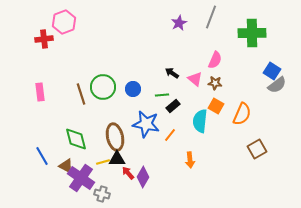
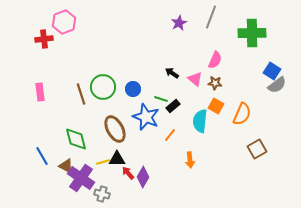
green line: moved 1 px left, 4 px down; rotated 24 degrees clockwise
blue star: moved 7 px up; rotated 12 degrees clockwise
brown ellipse: moved 8 px up; rotated 16 degrees counterclockwise
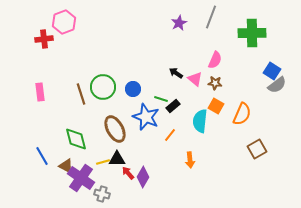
black arrow: moved 4 px right
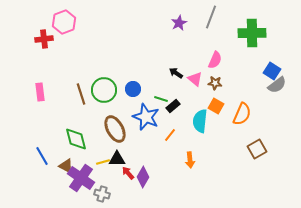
green circle: moved 1 px right, 3 px down
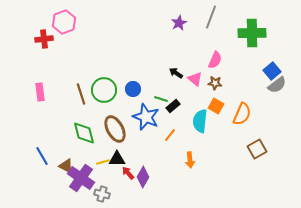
blue square: rotated 18 degrees clockwise
green diamond: moved 8 px right, 6 px up
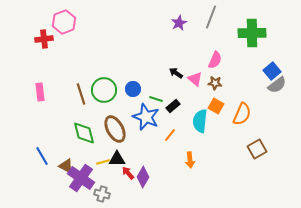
green line: moved 5 px left
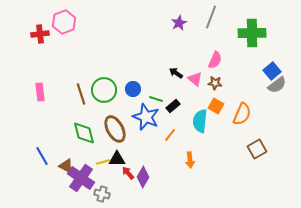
red cross: moved 4 px left, 5 px up
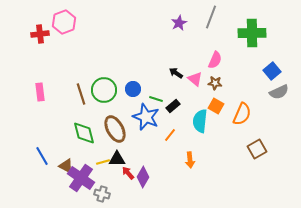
gray semicircle: moved 2 px right, 7 px down; rotated 12 degrees clockwise
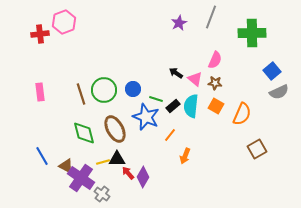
cyan semicircle: moved 9 px left, 15 px up
orange arrow: moved 5 px left, 4 px up; rotated 28 degrees clockwise
gray cross: rotated 21 degrees clockwise
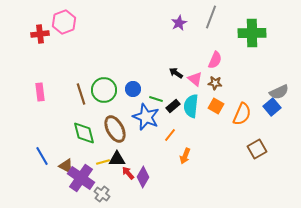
blue square: moved 36 px down
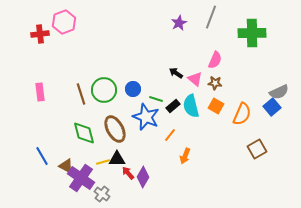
cyan semicircle: rotated 20 degrees counterclockwise
